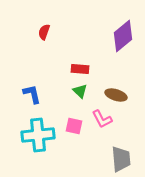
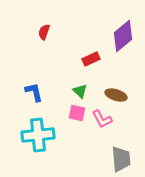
red rectangle: moved 11 px right, 10 px up; rotated 30 degrees counterclockwise
blue L-shape: moved 2 px right, 2 px up
pink square: moved 3 px right, 13 px up
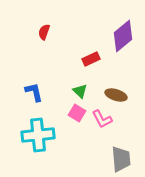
pink square: rotated 18 degrees clockwise
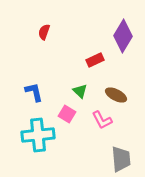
purple diamond: rotated 20 degrees counterclockwise
red rectangle: moved 4 px right, 1 px down
brown ellipse: rotated 10 degrees clockwise
pink square: moved 10 px left, 1 px down
pink L-shape: moved 1 px down
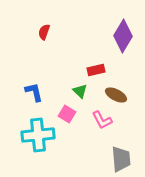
red rectangle: moved 1 px right, 10 px down; rotated 12 degrees clockwise
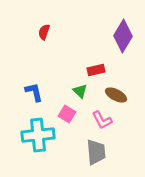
gray trapezoid: moved 25 px left, 7 px up
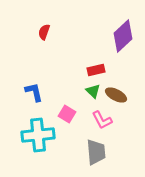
purple diamond: rotated 16 degrees clockwise
green triangle: moved 13 px right
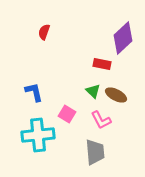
purple diamond: moved 2 px down
red rectangle: moved 6 px right, 6 px up; rotated 24 degrees clockwise
pink L-shape: moved 1 px left
gray trapezoid: moved 1 px left
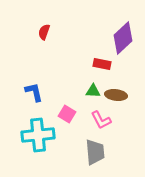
green triangle: rotated 42 degrees counterclockwise
brown ellipse: rotated 20 degrees counterclockwise
